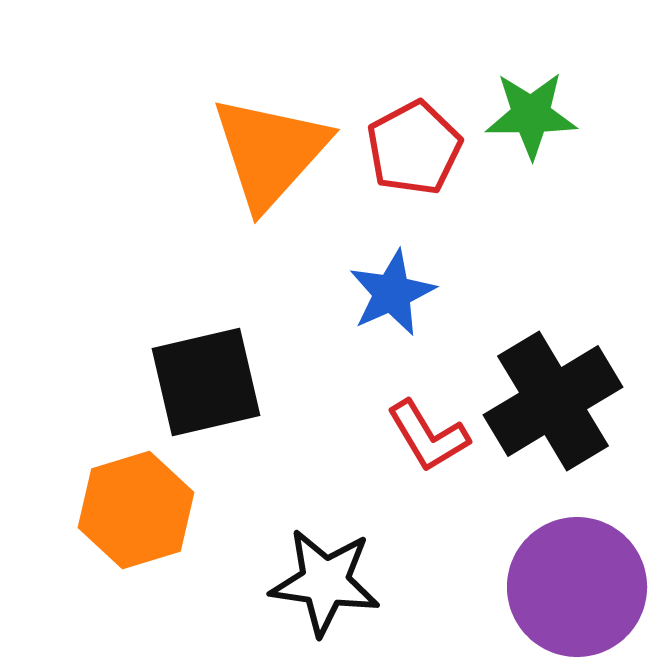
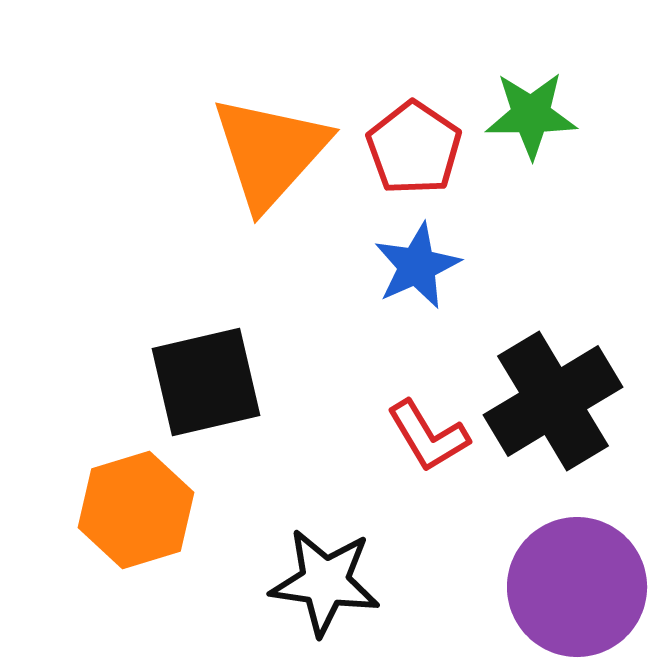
red pentagon: rotated 10 degrees counterclockwise
blue star: moved 25 px right, 27 px up
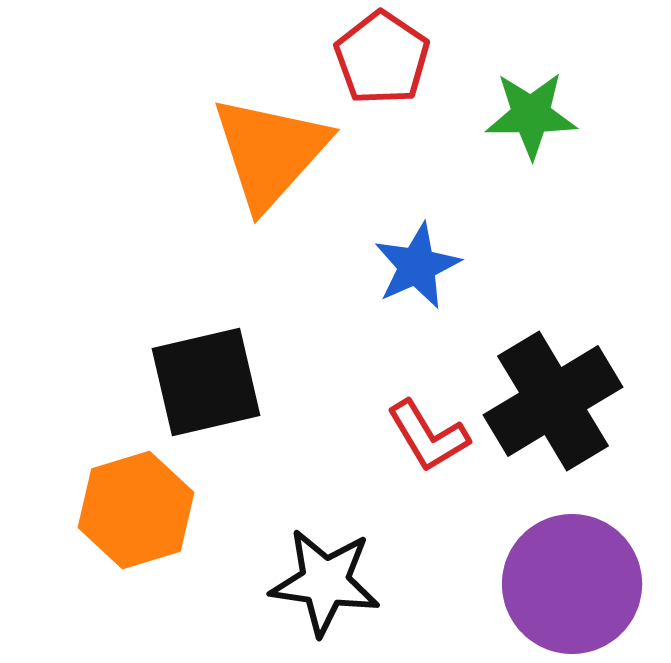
red pentagon: moved 32 px left, 90 px up
purple circle: moved 5 px left, 3 px up
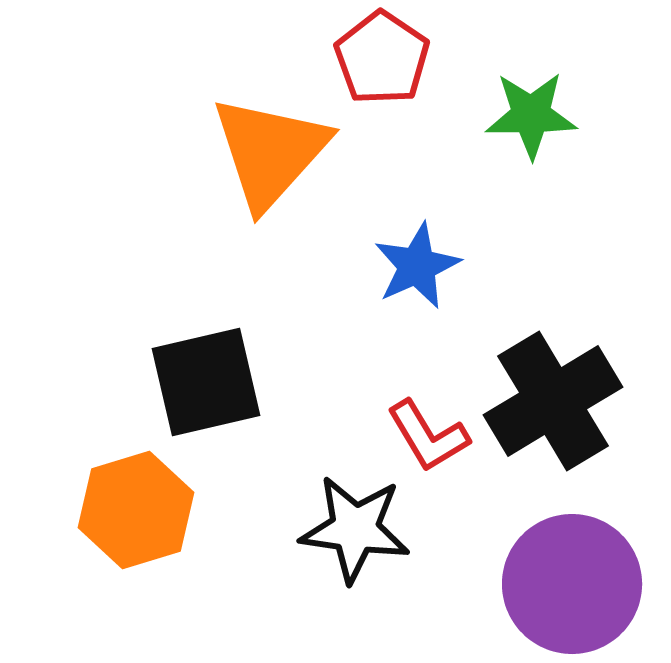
black star: moved 30 px right, 53 px up
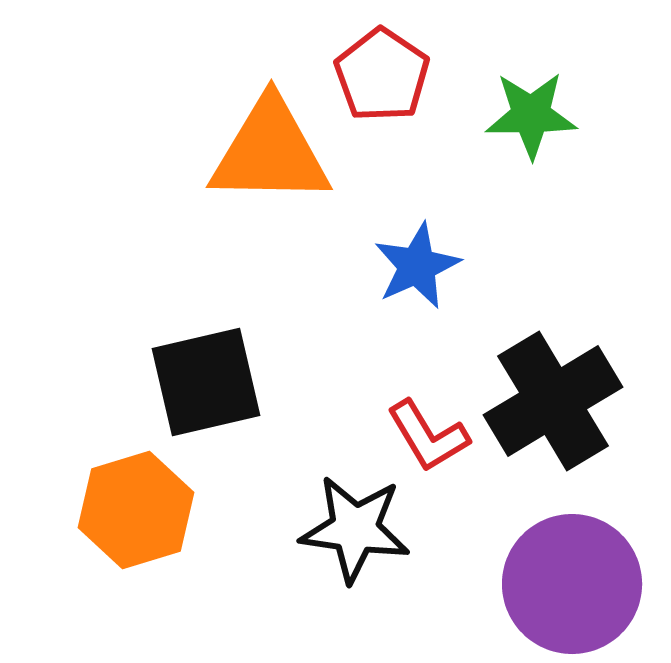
red pentagon: moved 17 px down
orange triangle: rotated 49 degrees clockwise
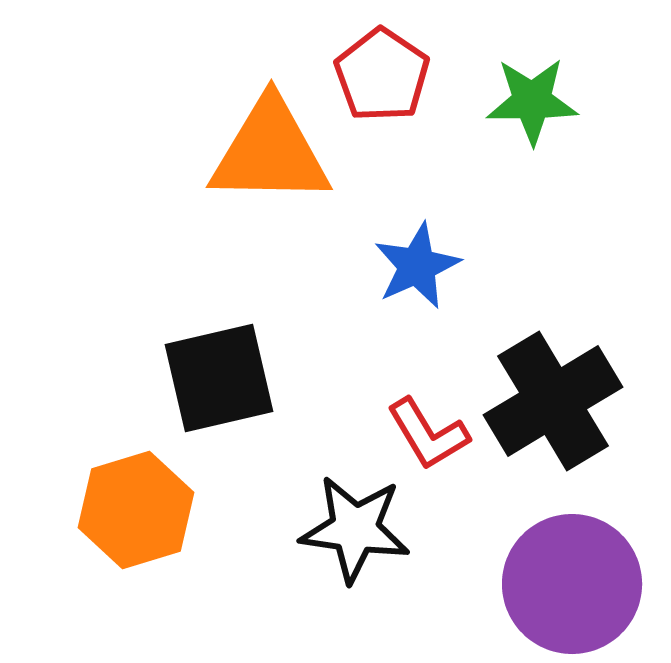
green star: moved 1 px right, 14 px up
black square: moved 13 px right, 4 px up
red L-shape: moved 2 px up
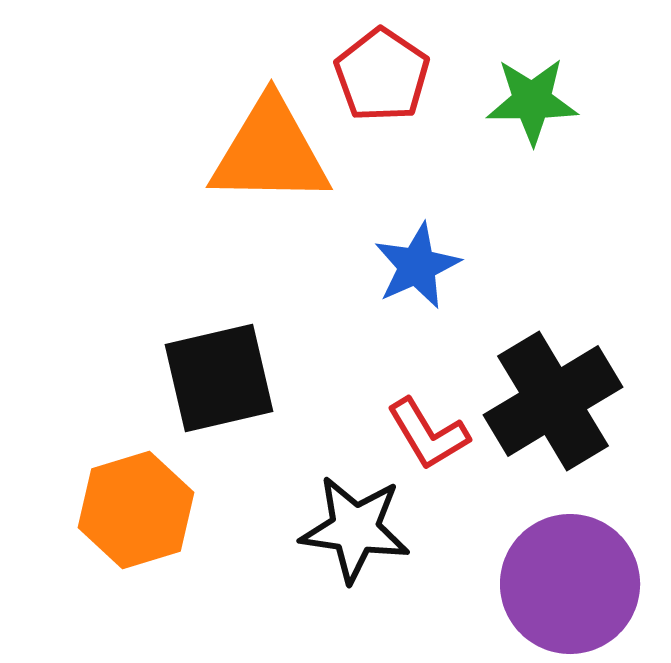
purple circle: moved 2 px left
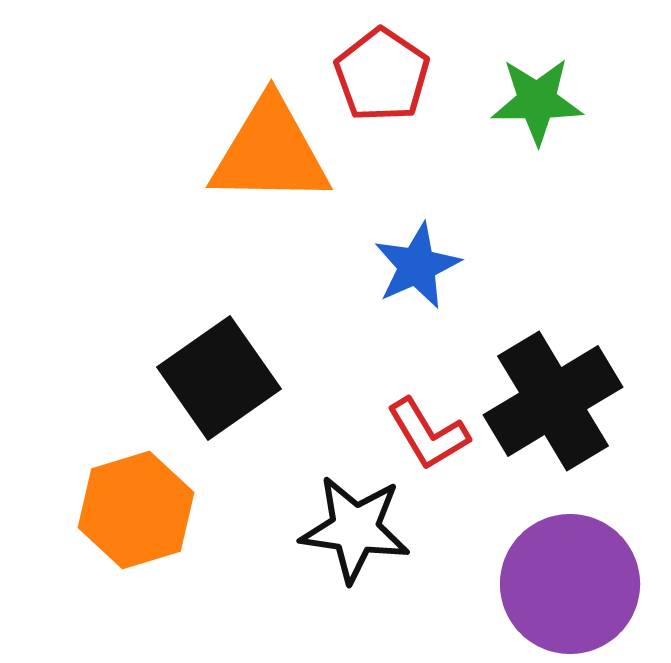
green star: moved 5 px right
black square: rotated 22 degrees counterclockwise
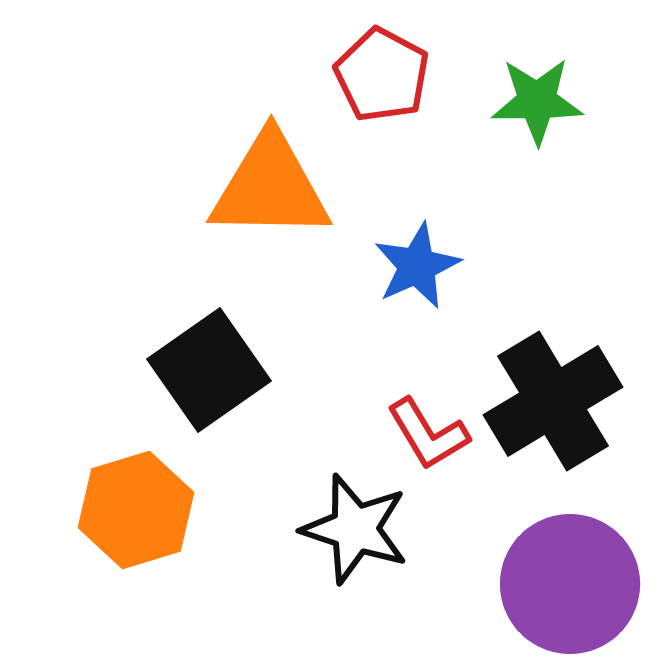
red pentagon: rotated 6 degrees counterclockwise
orange triangle: moved 35 px down
black square: moved 10 px left, 8 px up
black star: rotated 10 degrees clockwise
